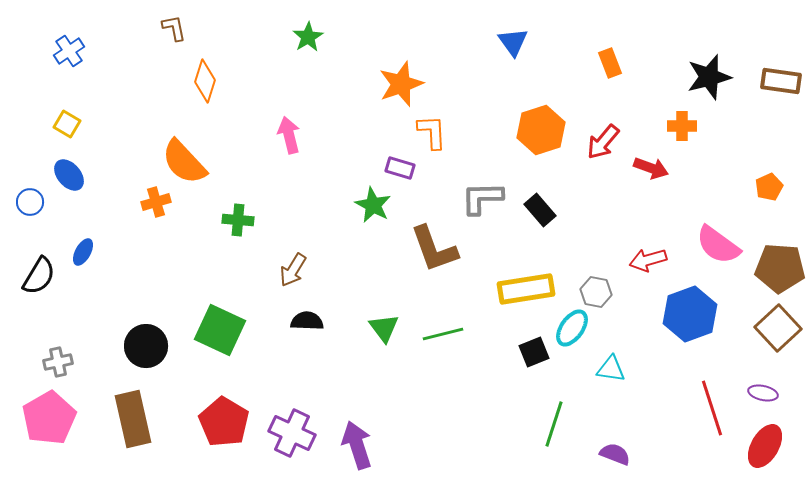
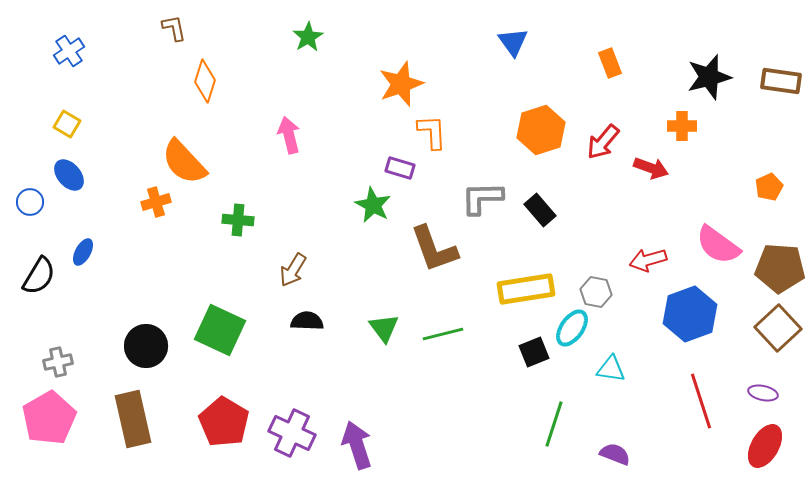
red line at (712, 408): moved 11 px left, 7 px up
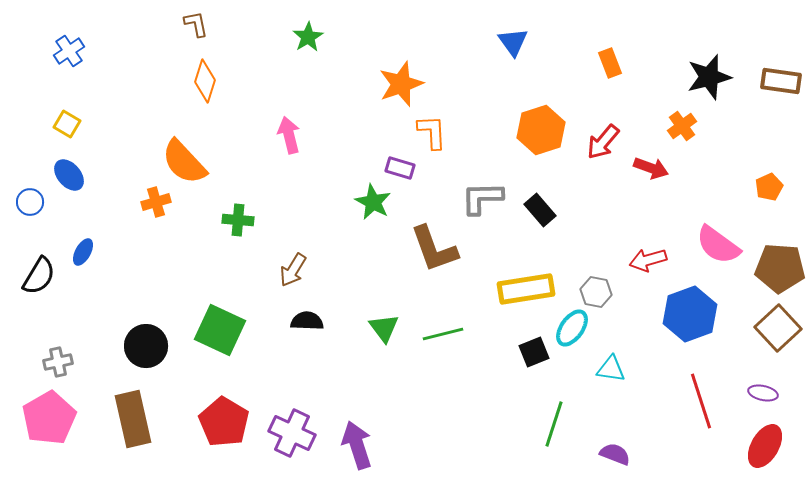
brown L-shape at (174, 28): moved 22 px right, 4 px up
orange cross at (682, 126): rotated 36 degrees counterclockwise
green star at (373, 205): moved 3 px up
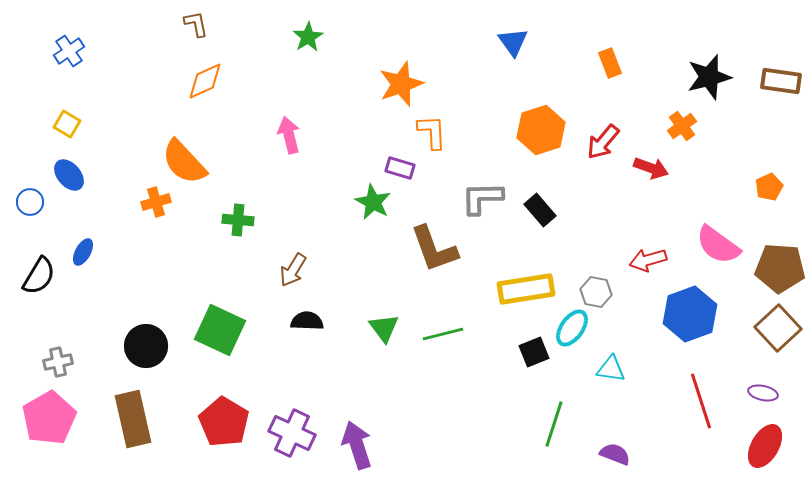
orange diamond at (205, 81): rotated 48 degrees clockwise
